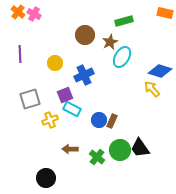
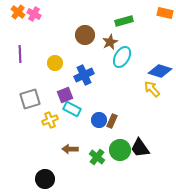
black circle: moved 1 px left, 1 px down
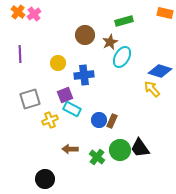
pink cross: rotated 24 degrees clockwise
yellow circle: moved 3 px right
blue cross: rotated 18 degrees clockwise
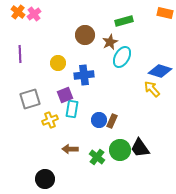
cyan rectangle: rotated 72 degrees clockwise
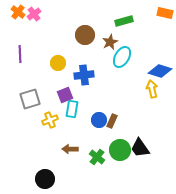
yellow arrow: rotated 30 degrees clockwise
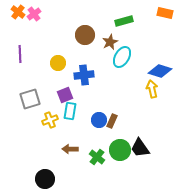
cyan rectangle: moved 2 px left, 2 px down
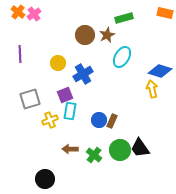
green rectangle: moved 3 px up
brown star: moved 3 px left, 7 px up
blue cross: moved 1 px left, 1 px up; rotated 24 degrees counterclockwise
green cross: moved 3 px left, 2 px up
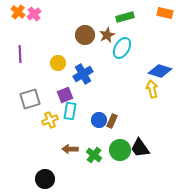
green rectangle: moved 1 px right, 1 px up
cyan ellipse: moved 9 px up
